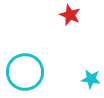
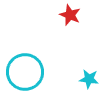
cyan star: moved 2 px left
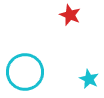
cyan star: rotated 18 degrees clockwise
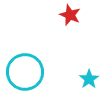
cyan star: rotated 12 degrees clockwise
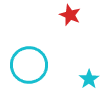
cyan circle: moved 4 px right, 7 px up
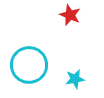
cyan star: moved 14 px left; rotated 24 degrees clockwise
